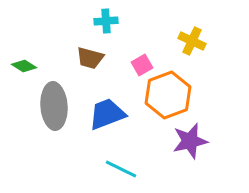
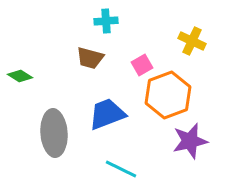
green diamond: moved 4 px left, 10 px down
gray ellipse: moved 27 px down
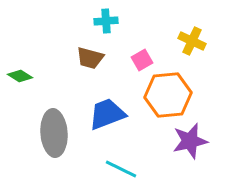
pink square: moved 5 px up
orange hexagon: rotated 15 degrees clockwise
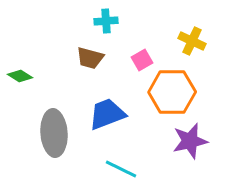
orange hexagon: moved 4 px right, 3 px up; rotated 6 degrees clockwise
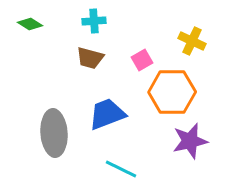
cyan cross: moved 12 px left
green diamond: moved 10 px right, 52 px up
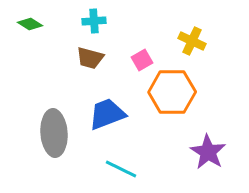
purple star: moved 18 px right, 11 px down; rotated 27 degrees counterclockwise
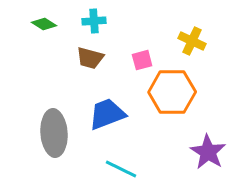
green diamond: moved 14 px right
pink square: rotated 15 degrees clockwise
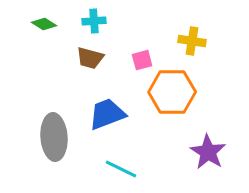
yellow cross: rotated 16 degrees counterclockwise
gray ellipse: moved 4 px down
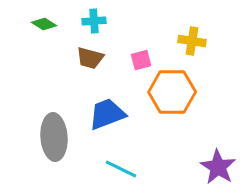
pink square: moved 1 px left
purple star: moved 10 px right, 15 px down
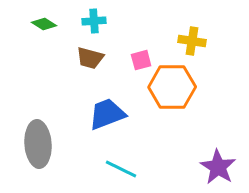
orange hexagon: moved 5 px up
gray ellipse: moved 16 px left, 7 px down
